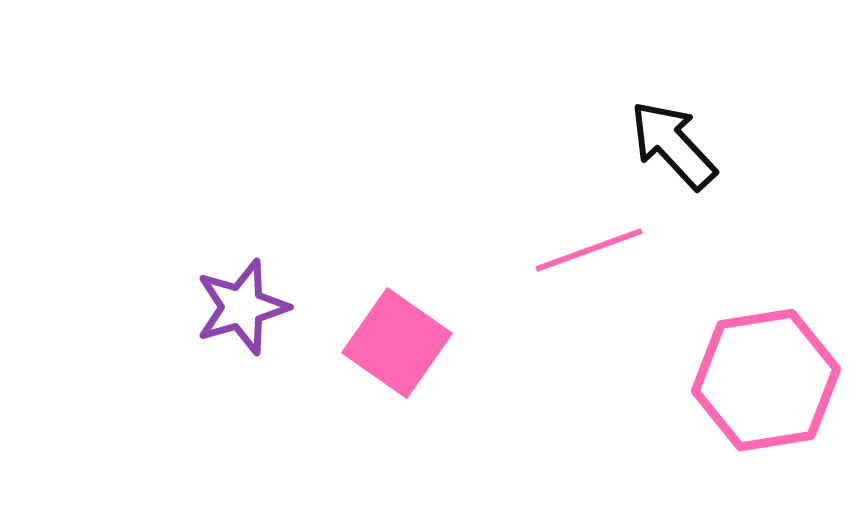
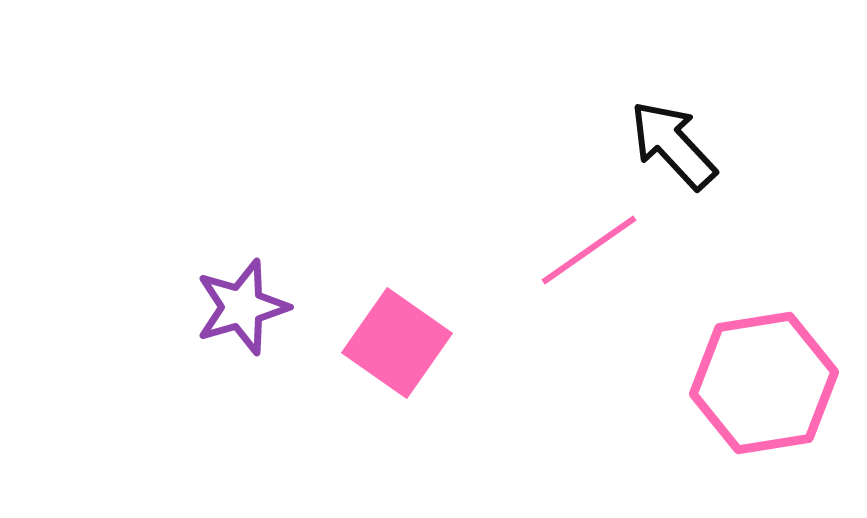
pink line: rotated 15 degrees counterclockwise
pink hexagon: moved 2 px left, 3 px down
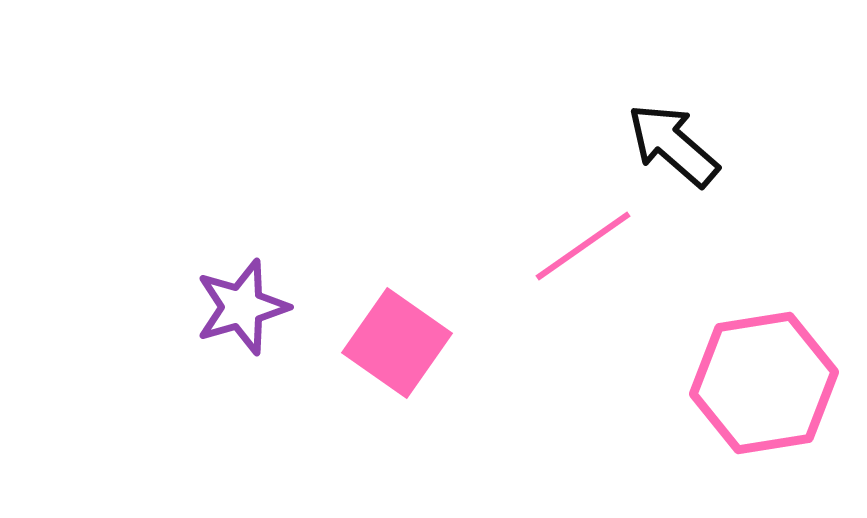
black arrow: rotated 6 degrees counterclockwise
pink line: moved 6 px left, 4 px up
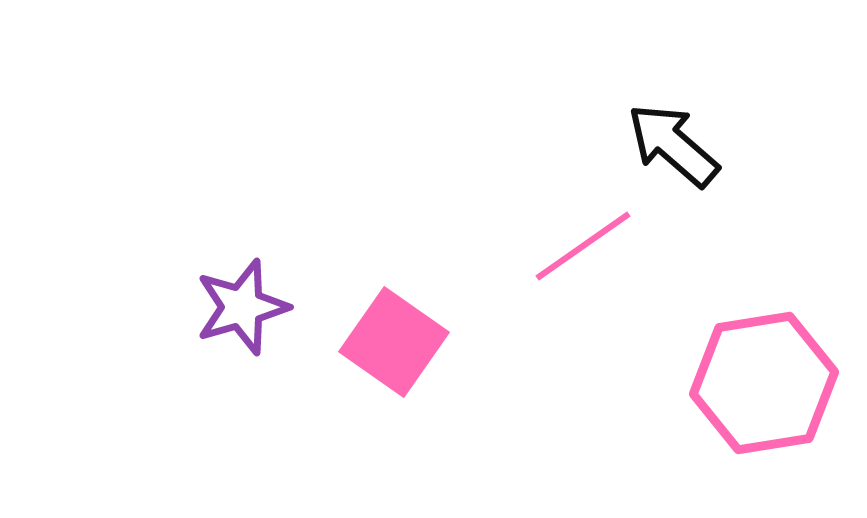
pink square: moved 3 px left, 1 px up
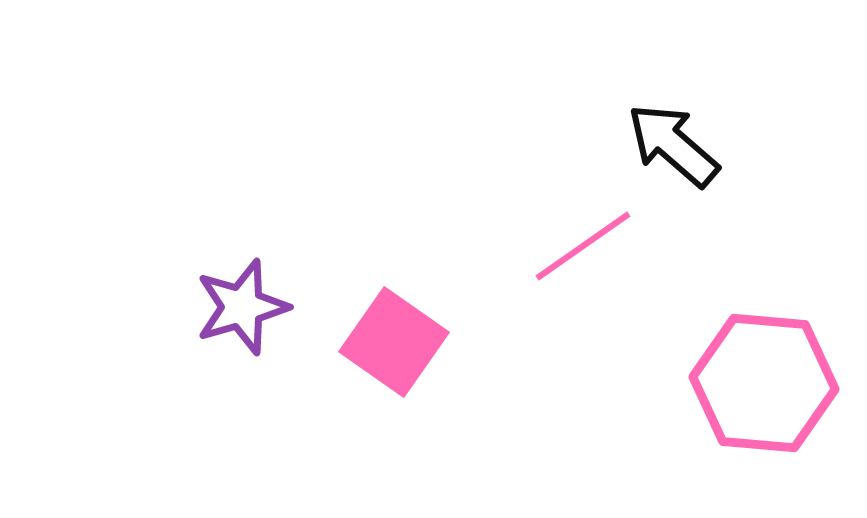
pink hexagon: rotated 14 degrees clockwise
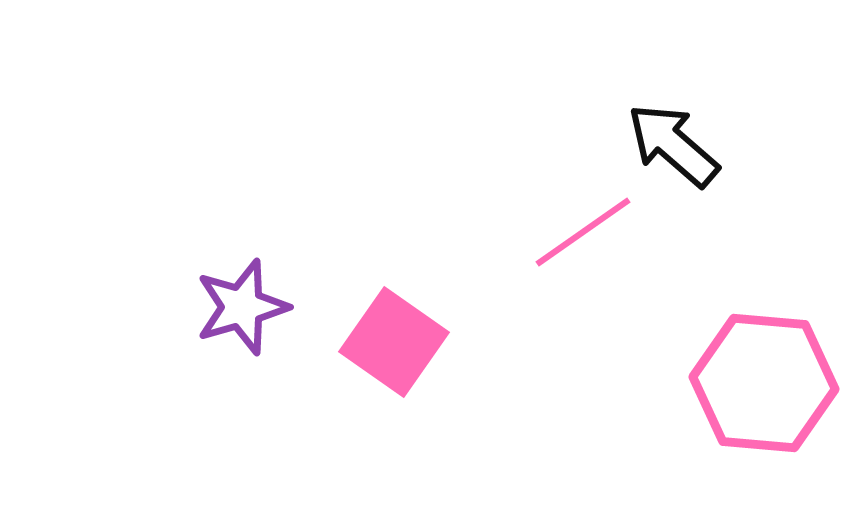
pink line: moved 14 px up
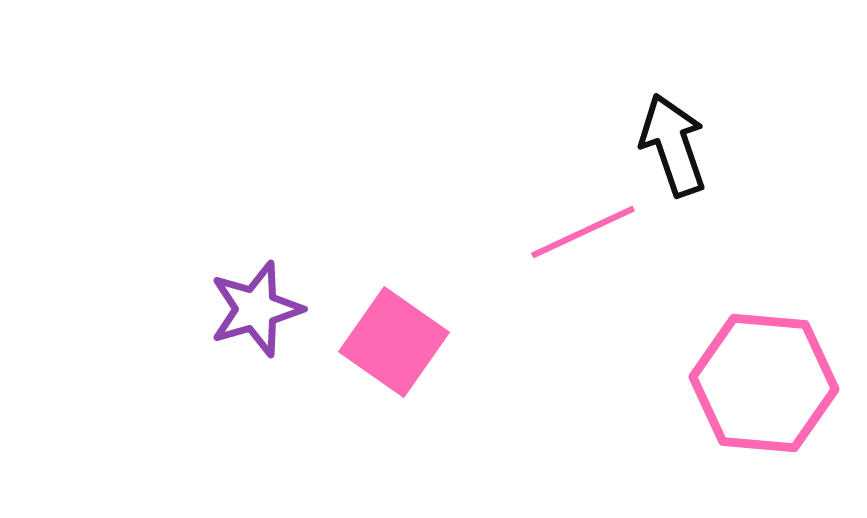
black arrow: rotated 30 degrees clockwise
pink line: rotated 10 degrees clockwise
purple star: moved 14 px right, 2 px down
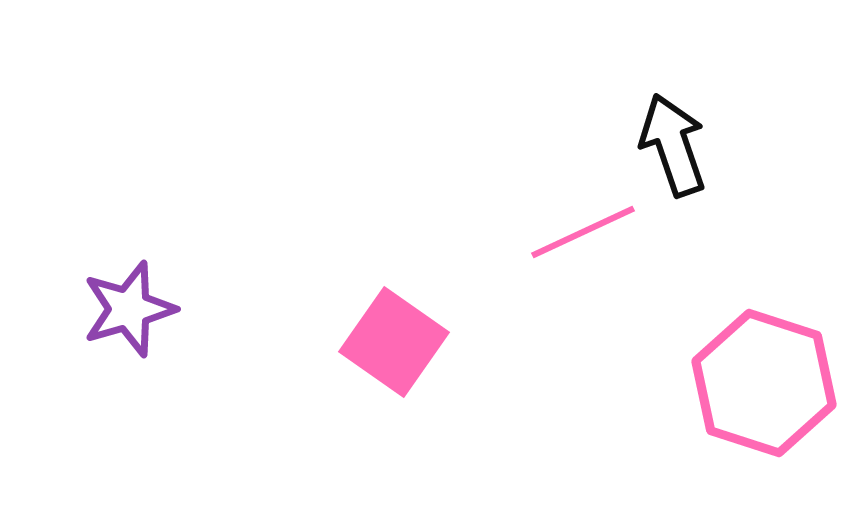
purple star: moved 127 px left
pink hexagon: rotated 13 degrees clockwise
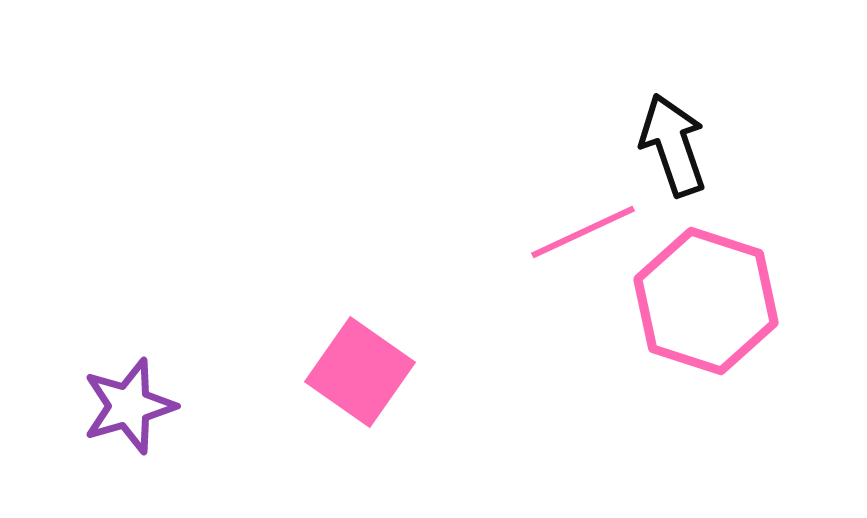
purple star: moved 97 px down
pink square: moved 34 px left, 30 px down
pink hexagon: moved 58 px left, 82 px up
